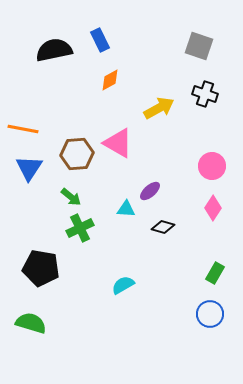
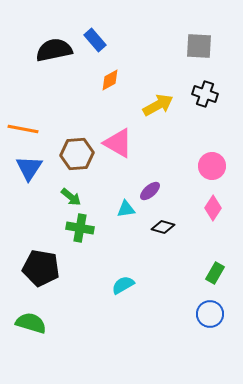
blue rectangle: moved 5 px left; rotated 15 degrees counterclockwise
gray square: rotated 16 degrees counterclockwise
yellow arrow: moved 1 px left, 3 px up
cyan triangle: rotated 12 degrees counterclockwise
green cross: rotated 36 degrees clockwise
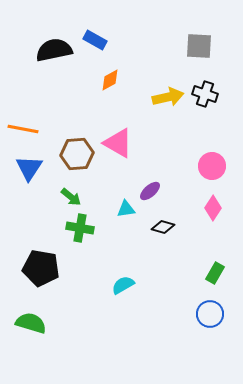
blue rectangle: rotated 20 degrees counterclockwise
yellow arrow: moved 10 px right, 8 px up; rotated 16 degrees clockwise
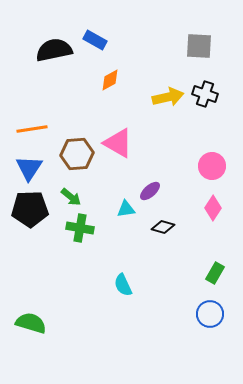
orange line: moved 9 px right; rotated 20 degrees counterclockwise
black pentagon: moved 11 px left, 59 px up; rotated 12 degrees counterclockwise
cyan semicircle: rotated 85 degrees counterclockwise
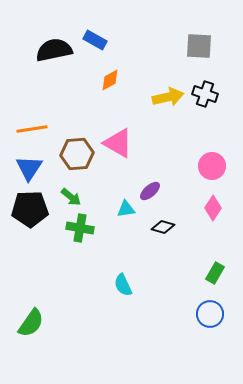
green semicircle: rotated 108 degrees clockwise
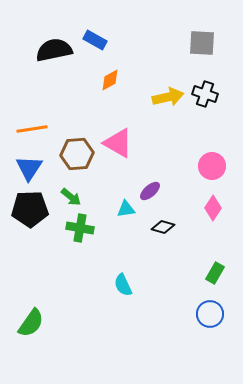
gray square: moved 3 px right, 3 px up
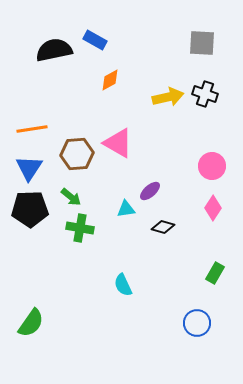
blue circle: moved 13 px left, 9 px down
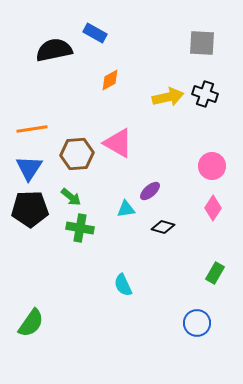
blue rectangle: moved 7 px up
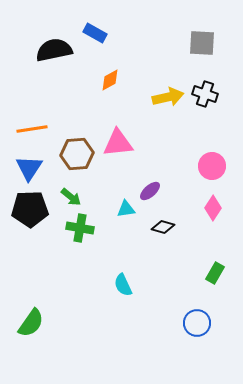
pink triangle: rotated 36 degrees counterclockwise
